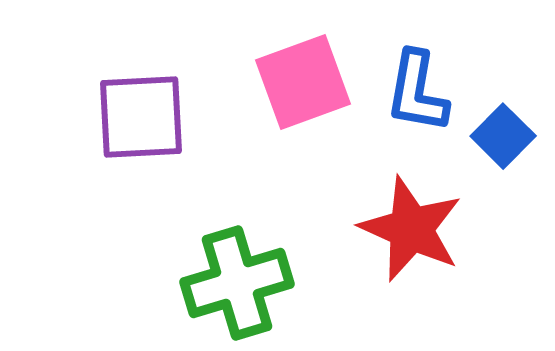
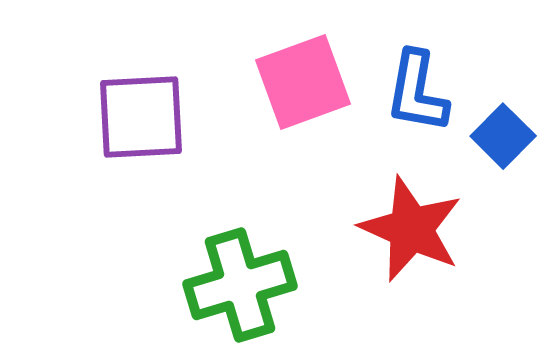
green cross: moved 3 px right, 2 px down
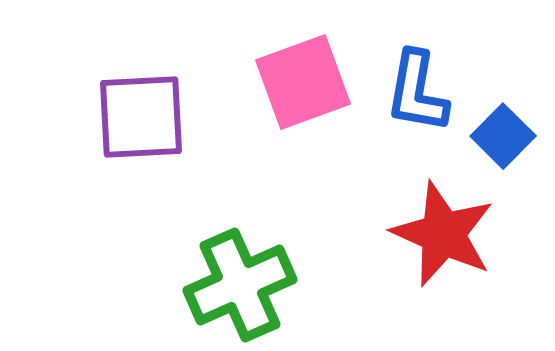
red star: moved 32 px right, 5 px down
green cross: rotated 7 degrees counterclockwise
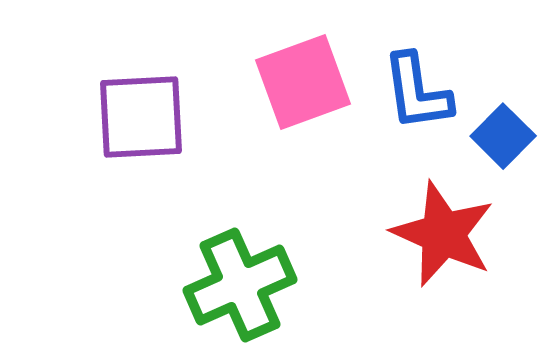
blue L-shape: rotated 18 degrees counterclockwise
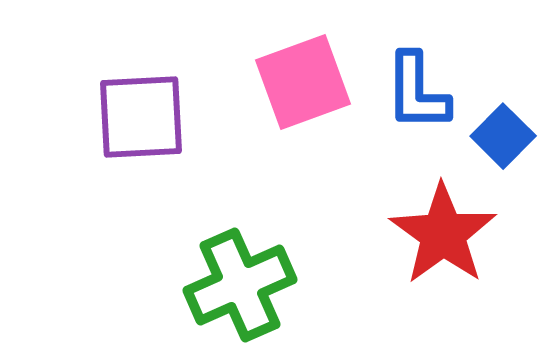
blue L-shape: rotated 8 degrees clockwise
red star: rotated 12 degrees clockwise
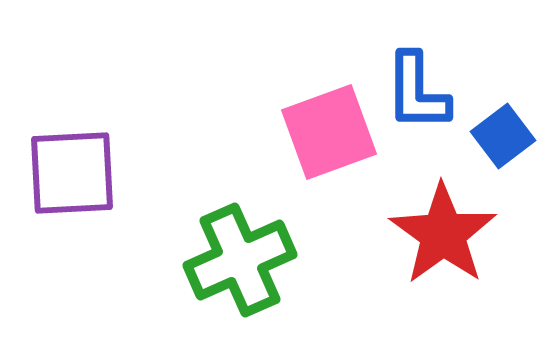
pink square: moved 26 px right, 50 px down
purple square: moved 69 px left, 56 px down
blue square: rotated 8 degrees clockwise
green cross: moved 25 px up
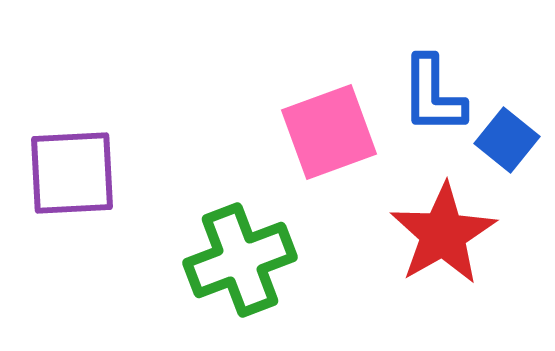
blue L-shape: moved 16 px right, 3 px down
blue square: moved 4 px right, 4 px down; rotated 14 degrees counterclockwise
red star: rotated 6 degrees clockwise
green cross: rotated 3 degrees clockwise
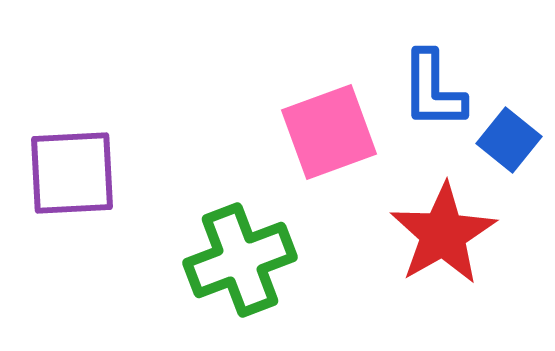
blue L-shape: moved 5 px up
blue square: moved 2 px right
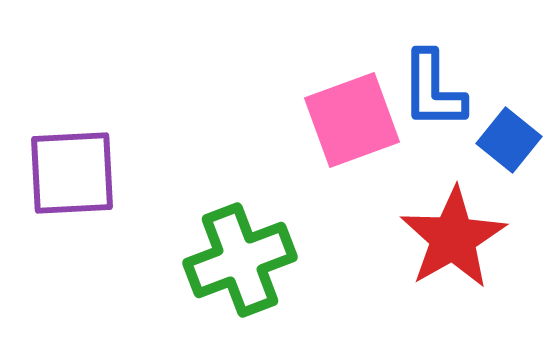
pink square: moved 23 px right, 12 px up
red star: moved 10 px right, 4 px down
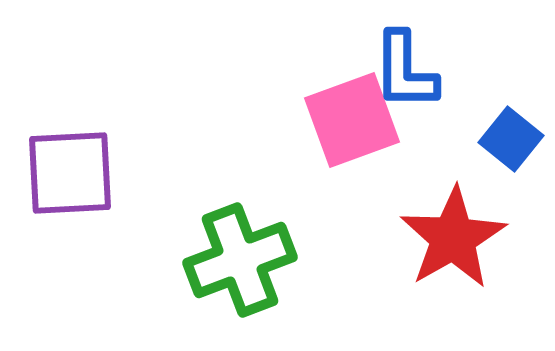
blue L-shape: moved 28 px left, 19 px up
blue square: moved 2 px right, 1 px up
purple square: moved 2 px left
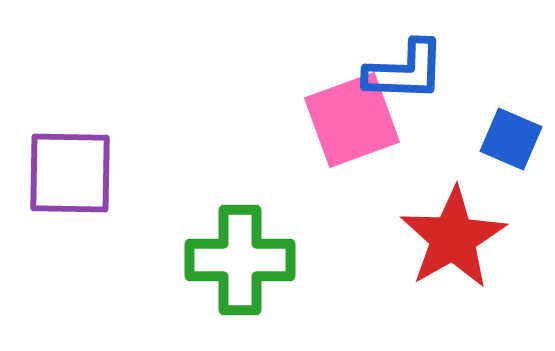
blue L-shape: rotated 88 degrees counterclockwise
blue square: rotated 16 degrees counterclockwise
purple square: rotated 4 degrees clockwise
green cross: rotated 21 degrees clockwise
